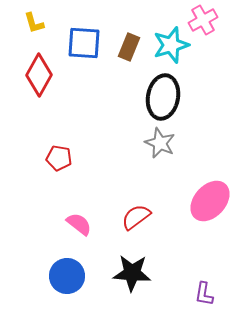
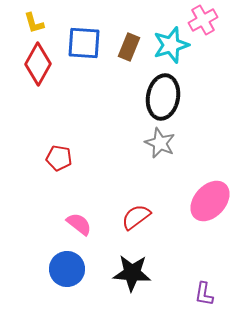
red diamond: moved 1 px left, 11 px up
blue circle: moved 7 px up
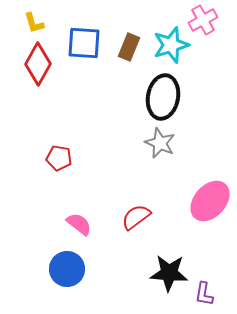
black star: moved 37 px right
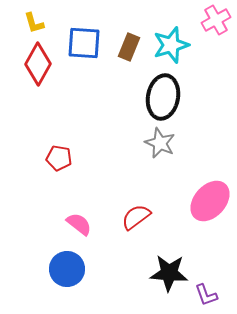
pink cross: moved 13 px right
purple L-shape: moved 2 px right, 1 px down; rotated 30 degrees counterclockwise
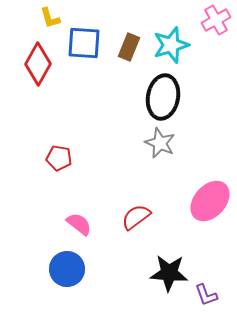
yellow L-shape: moved 16 px right, 5 px up
